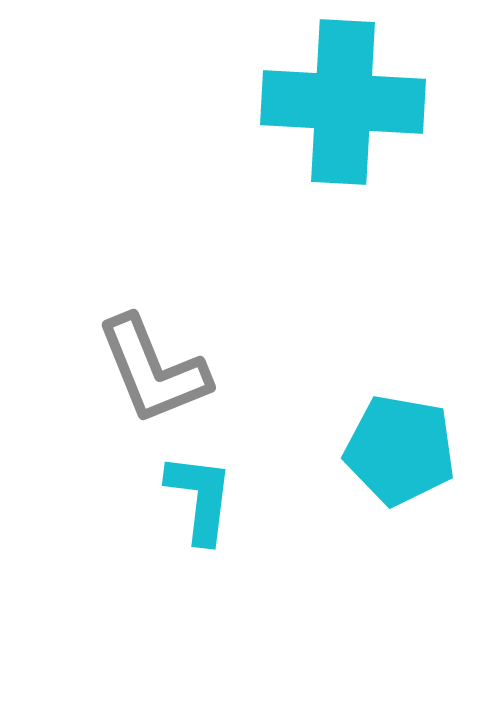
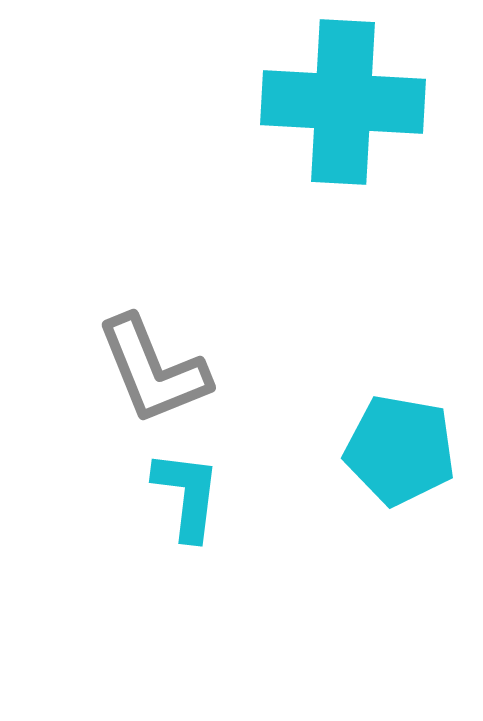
cyan L-shape: moved 13 px left, 3 px up
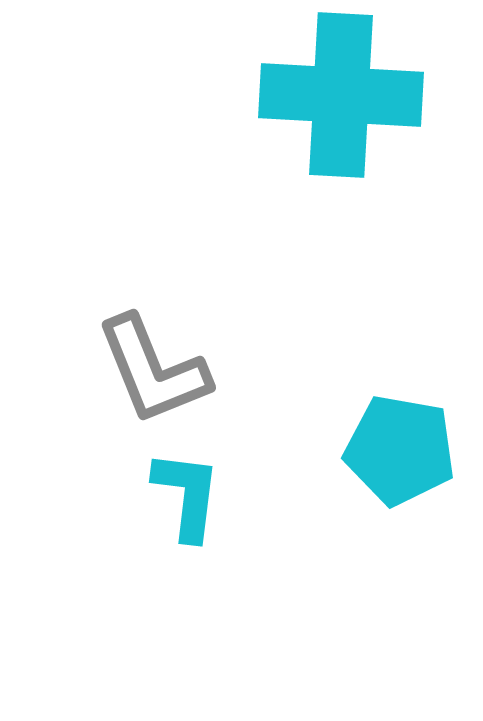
cyan cross: moved 2 px left, 7 px up
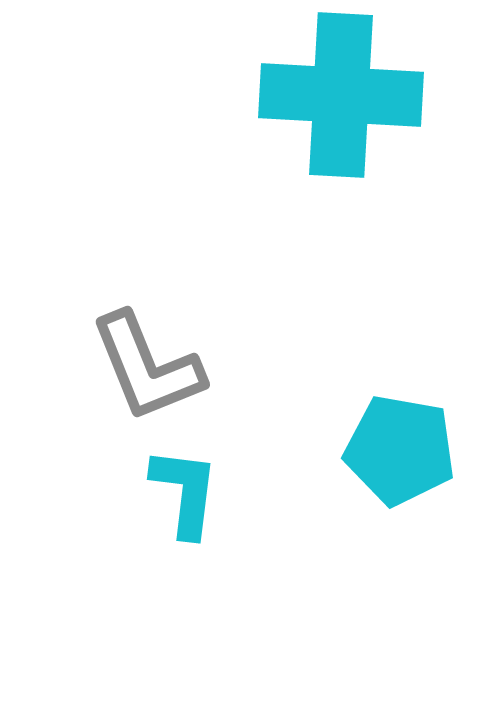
gray L-shape: moved 6 px left, 3 px up
cyan L-shape: moved 2 px left, 3 px up
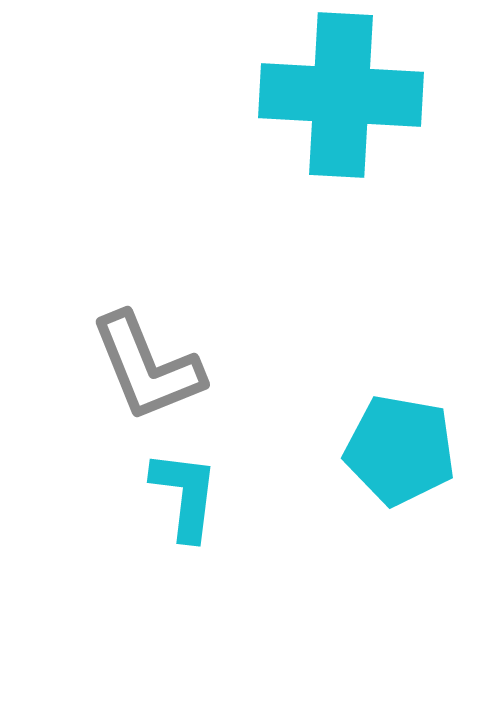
cyan L-shape: moved 3 px down
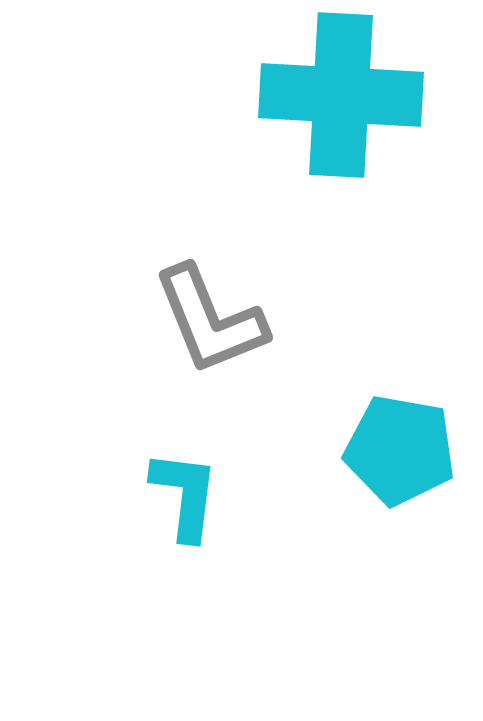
gray L-shape: moved 63 px right, 47 px up
